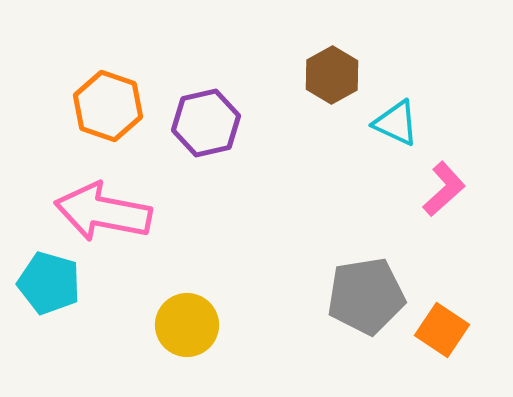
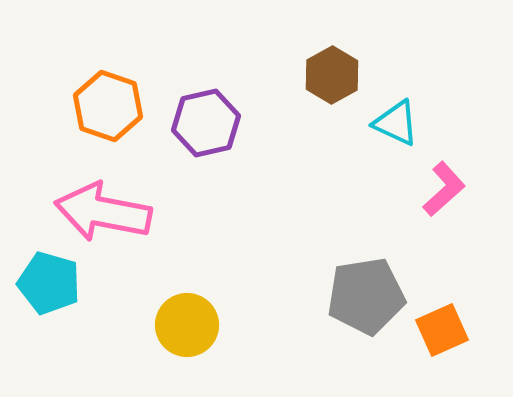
orange square: rotated 32 degrees clockwise
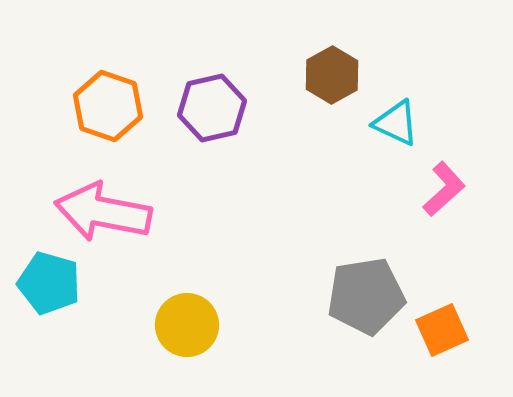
purple hexagon: moved 6 px right, 15 px up
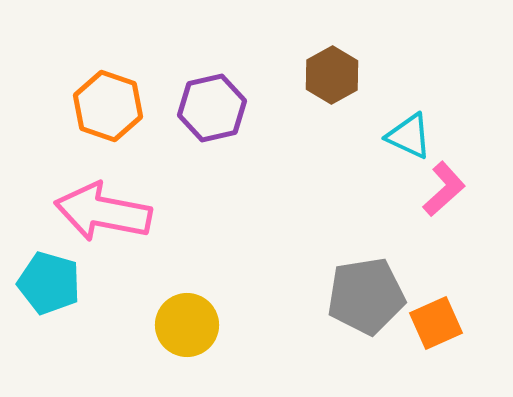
cyan triangle: moved 13 px right, 13 px down
orange square: moved 6 px left, 7 px up
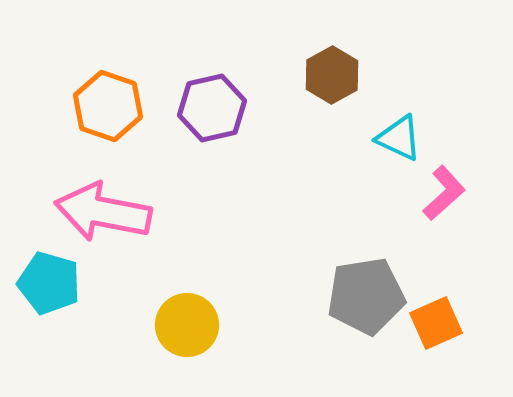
cyan triangle: moved 10 px left, 2 px down
pink L-shape: moved 4 px down
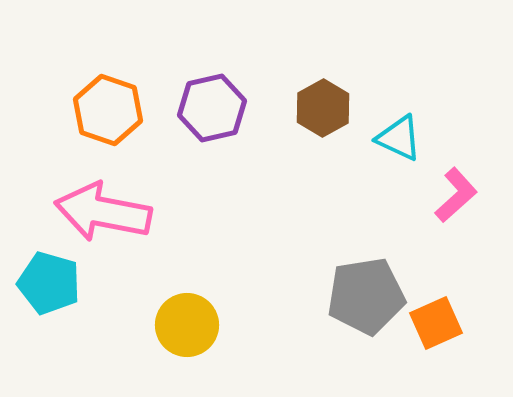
brown hexagon: moved 9 px left, 33 px down
orange hexagon: moved 4 px down
pink L-shape: moved 12 px right, 2 px down
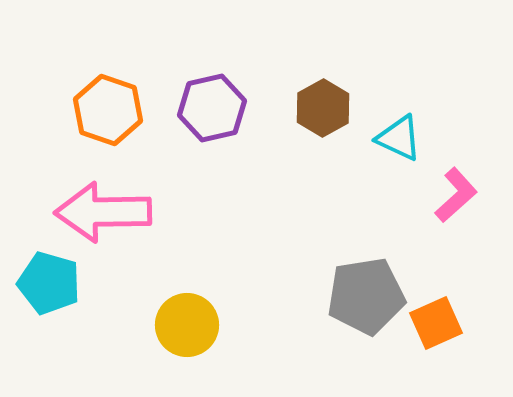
pink arrow: rotated 12 degrees counterclockwise
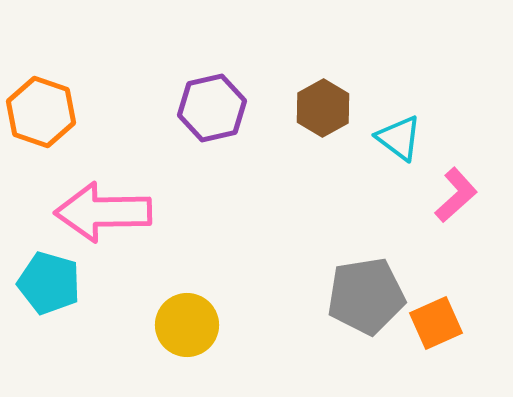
orange hexagon: moved 67 px left, 2 px down
cyan triangle: rotated 12 degrees clockwise
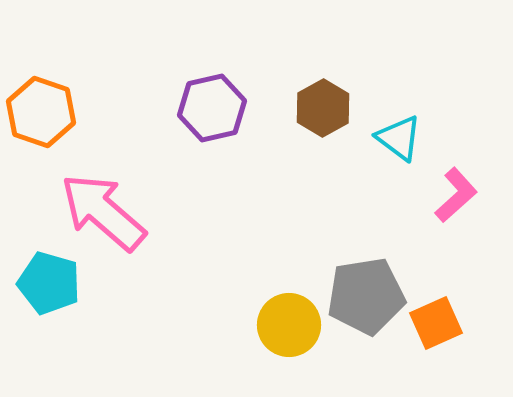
pink arrow: rotated 42 degrees clockwise
yellow circle: moved 102 px right
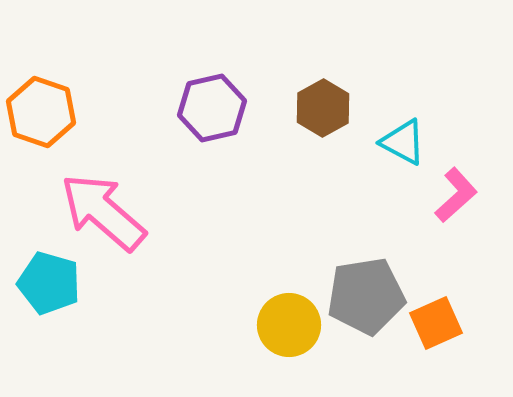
cyan triangle: moved 4 px right, 4 px down; rotated 9 degrees counterclockwise
